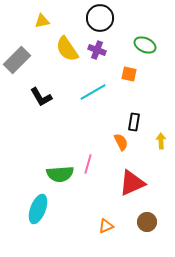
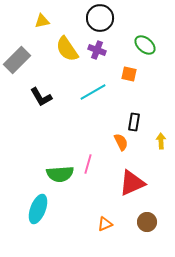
green ellipse: rotated 15 degrees clockwise
orange triangle: moved 1 px left, 2 px up
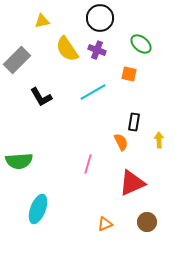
green ellipse: moved 4 px left, 1 px up
yellow arrow: moved 2 px left, 1 px up
green semicircle: moved 41 px left, 13 px up
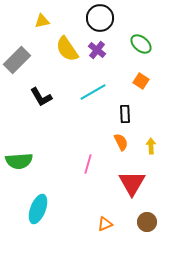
purple cross: rotated 18 degrees clockwise
orange square: moved 12 px right, 7 px down; rotated 21 degrees clockwise
black rectangle: moved 9 px left, 8 px up; rotated 12 degrees counterclockwise
yellow arrow: moved 8 px left, 6 px down
red triangle: rotated 36 degrees counterclockwise
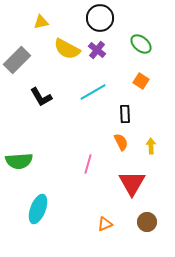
yellow triangle: moved 1 px left, 1 px down
yellow semicircle: rotated 28 degrees counterclockwise
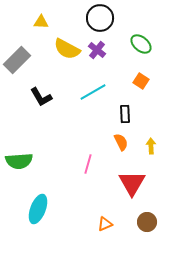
yellow triangle: rotated 14 degrees clockwise
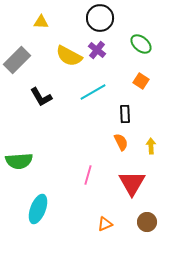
yellow semicircle: moved 2 px right, 7 px down
pink line: moved 11 px down
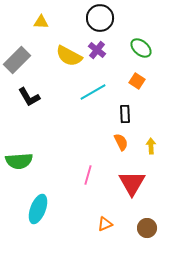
green ellipse: moved 4 px down
orange square: moved 4 px left
black L-shape: moved 12 px left
brown circle: moved 6 px down
